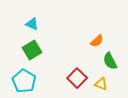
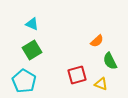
red square: moved 3 px up; rotated 30 degrees clockwise
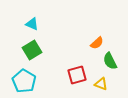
orange semicircle: moved 2 px down
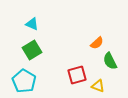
yellow triangle: moved 3 px left, 2 px down
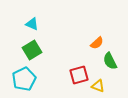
red square: moved 2 px right
cyan pentagon: moved 2 px up; rotated 15 degrees clockwise
